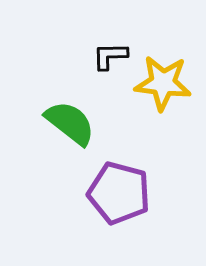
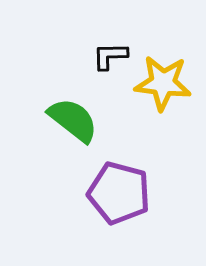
green semicircle: moved 3 px right, 3 px up
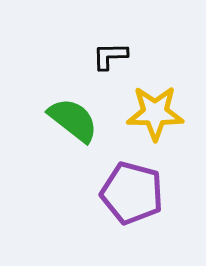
yellow star: moved 8 px left, 30 px down; rotated 6 degrees counterclockwise
purple pentagon: moved 13 px right
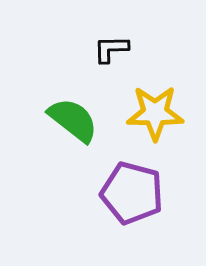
black L-shape: moved 1 px right, 7 px up
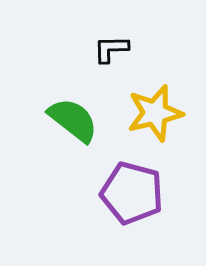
yellow star: rotated 14 degrees counterclockwise
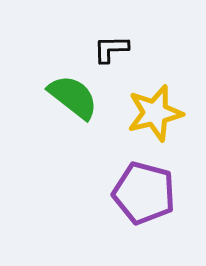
green semicircle: moved 23 px up
purple pentagon: moved 12 px right
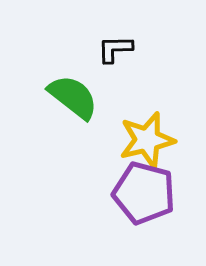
black L-shape: moved 4 px right
yellow star: moved 8 px left, 27 px down
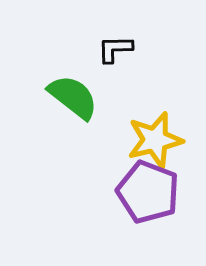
yellow star: moved 8 px right
purple pentagon: moved 4 px right, 1 px up; rotated 6 degrees clockwise
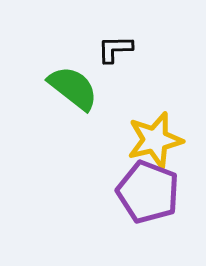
green semicircle: moved 9 px up
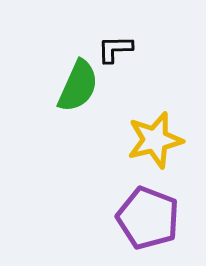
green semicircle: moved 5 px right, 2 px up; rotated 76 degrees clockwise
purple pentagon: moved 26 px down
